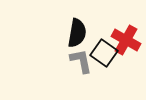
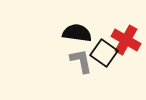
black semicircle: rotated 92 degrees counterclockwise
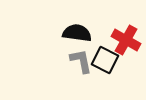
black square: moved 1 px right, 7 px down; rotated 8 degrees counterclockwise
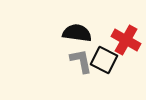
black square: moved 1 px left
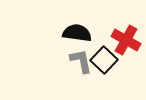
black square: rotated 16 degrees clockwise
